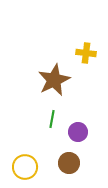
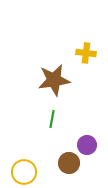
brown star: rotated 16 degrees clockwise
purple circle: moved 9 px right, 13 px down
yellow circle: moved 1 px left, 5 px down
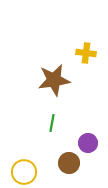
green line: moved 4 px down
purple circle: moved 1 px right, 2 px up
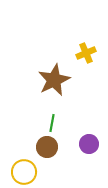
yellow cross: rotated 30 degrees counterclockwise
brown star: rotated 16 degrees counterclockwise
purple circle: moved 1 px right, 1 px down
brown circle: moved 22 px left, 16 px up
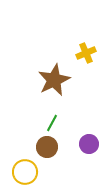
green line: rotated 18 degrees clockwise
yellow circle: moved 1 px right
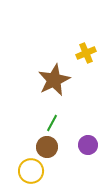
purple circle: moved 1 px left, 1 px down
yellow circle: moved 6 px right, 1 px up
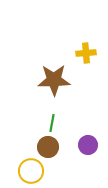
yellow cross: rotated 18 degrees clockwise
brown star: rotated 24 degrees clockwise
green line: rotated 18 degrees counterclockwise
brown circle: moved 1 px right
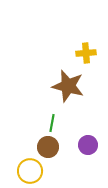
brown star: moved 14 px right, 6 px down; rotated 16 degrees clockwise
yellow circle: moved 1 px left
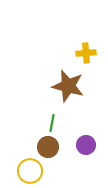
purple circle: moved 2 px left
